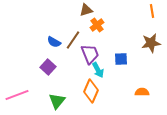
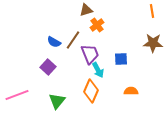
brown star: moved 2 px right; rotated 12 degrees clockwise
orange semicircle: moved 11 px left, 1 px up
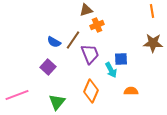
orange cross: rotated 16 degrees clockwise
cyan arrow: moved 13 px right
green triangle: moved 1 px down
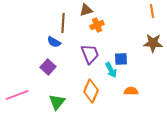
brown line: moved 10 px left, 17 px up; rotated 30 degrees counterclockwise
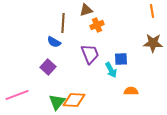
orange diamond: moved 17 px left, 9 px down; rotated 70 degrees clockwise
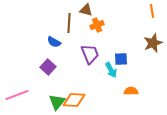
brown triangle: rotated 32 degrees clockwise
brown line: moved 6 px right
brown star: rotated 24 degrees counterclockwise
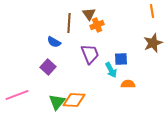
brown triangle: moved 3 px right, 4 px down; rotated 40 degrees clockwise
orange semicircle: moved 3 px left, 7 px up
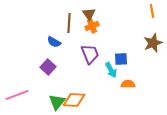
orange cross: moved 5 px left, 1 px down
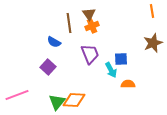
brown line: rotated 12 degrees counterclockwise
